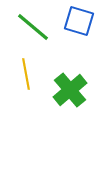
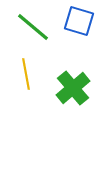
green cross: moved 3 px right, 2 px up
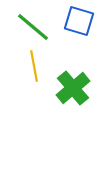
yellow line: moved 8 px right, 8 px up
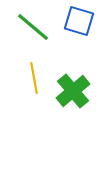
yellow line: moved 12 px down
green cross: moved 3 px down
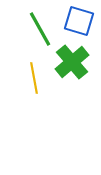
green line: moved 7 px right, 2 px down; rotated 21 degrees clockwise
green cross: moved 1 px left, 29 px up
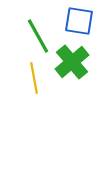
blue square: rotated 8 degrees counterclockwise
green line: moved 2 px left, 7 px down
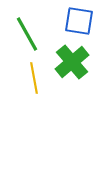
green line: moved 11 px left, 2 px up
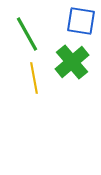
blue square: moved 2 px right
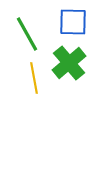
blue square: moved 8 px left, 1 px down; rotated 8 degrees counterclockwise
green cross: moved 3 px left, 1 px down
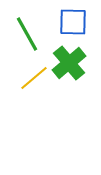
yellow line: rotated 60 degrees clockwise
